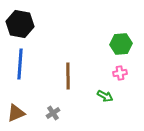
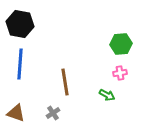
brown line: moved 3 px left, 6 px down; rotated 8 degrees counterclockwise
green arrow: moved 2 px right, 1 px up
brown triangle: rotated 42 degrees clockwise
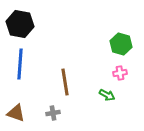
green hexagon: rotated 20 degrees clockwise
gray cross: rotated 24 degrees clockwise
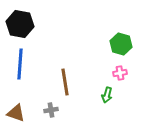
green arrow: rotated 77 degrees clockwise
gray cross: moved 2 px left, 3 px up
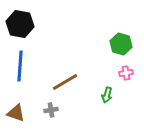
blue line: moved 2 px down
pink cross: moved 6 px right
brown line: rotated 68 degrees clockwise
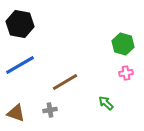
green hexagon: moved 2 px right
blue line: moved 1 px up; rotated 56 degrees clockwise
green arrow: moved 1 px left, 8 px down; rotated 119 degrees clockwise
gray cross: moved 1 px left
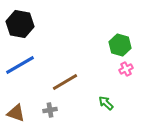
green hexagon: moved 3 px left, 1 px down
pink cross: moved 4 px up; rotated 16 degrees counterclockwise
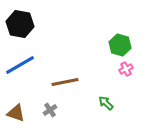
brown line: rotated 20 degrees clockwise
gray cross: rotated 24 degrees counterclockwise
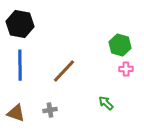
blue line: rotated 60 degrees counterclockwise
pink cross: rotated 24 degrees clockwise
brown line: moved 1 px left, 11 px up; rotated 36 degrees counterclockwise
gray cross: rotated 24 degrees clockwise
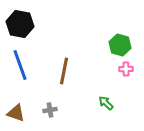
blue line: rotated 20 degrees counterclockwise
brown line: rotated 32 degrees counterclockwise
